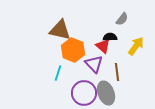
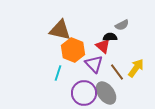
gray semicircle: moved 6 px down; rotated 24 degrees clockwise
yellow arrow: moved 22 px down
brown line: rotated 30 degrees counterclockwise
gray ellipse: rotated 15 degrees counterclockwise
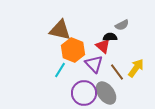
cyan line: moved 2 px right, 3 px up; rotated 14 degrees clockwise
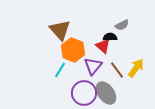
brown triangle: rotated 35 degrees clockwise
purple triangle: moved 1 px left, 2 px down; rotated 24 degrees clockwise
brown line: moved 2 px up
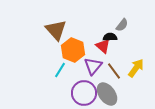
gray semicircle: rotated 24 degrees counterclockwise
brown triangle: moved 4 px left
brown line: moved 3 px left, 1 px down
gray ellipse: moved 1 px right, 1 px down
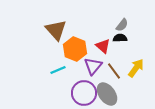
black semicircle: moved 10 px right, 1 px down
orange hexagon: moved 2 px right, 1 px up
cyan line: moved 2 px left; rotated 35 degrees clockwise
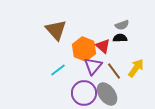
gray semicircle: rotated 32 degrees clockwise
orange hexagon: moved 9 px right
cyan line: rotated 14 degrees counterclockwise
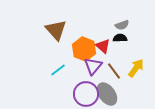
purple circle: moved 2 px right, 1 px down
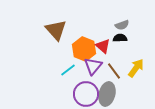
cyan line: moved 10 px right
gray ellipse: rotated 50 degrees clockwise
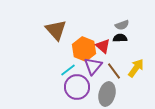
purple circle: moved 9 px left, 7 px up
